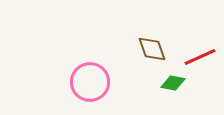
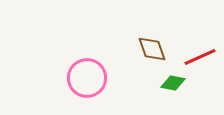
pink circle: moved 3 px left, 4 px up
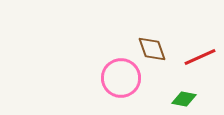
pink circle: moved 34 px right
green diamond: moved 11 px right, 16 px down
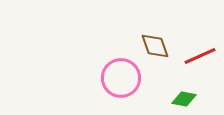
brown diamond: moved 3 px right, 3 px up
red line: moved 1 px up
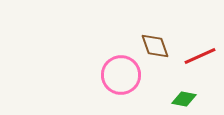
pink circle: moved 3 px up
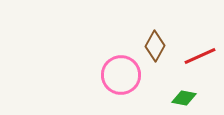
brown diamond: rotated 48 degrees clockwise
green diamond: moved 1 px up
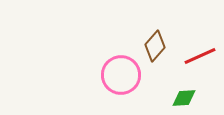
brown diamond: rotated 12 degrees clockwise
green diamond: rotated 15 degrees counterclockwise
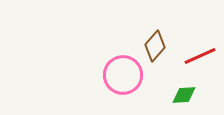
pink circle: moved 2 px right
green diamond: moved 3 px up
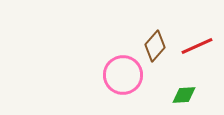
red line: moved 3 px left, 10 px up
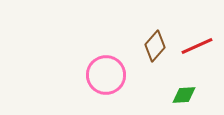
pink circle: moved 17 px left
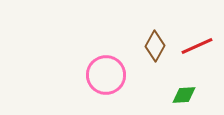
brown diamond: rotated 12 degrees counterclockwise
